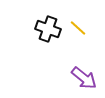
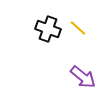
purple arrow: moved 1 px left, 1 px up
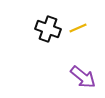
yellow line: rotated 66 degrees counterclockwise
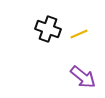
yellow line: moved 1 px right, 6 px down
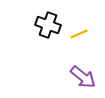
black cross: moved 4 px up
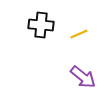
black cross: moved 7 px left; rotated 15 degrees counterclockwise
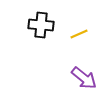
purple arrow: moved 1 px right, 1 px down
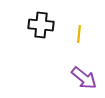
yellow line: rotated 60 degrees counterclockwise
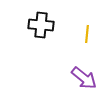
yellow line: moved 8 px right
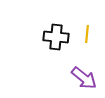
black cross: moved 15 px right, 12 px down
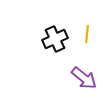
black cross: moved 1 px left, 2 px down; rotated 30 degrees counterclockwise
